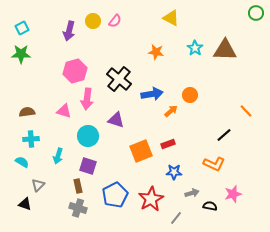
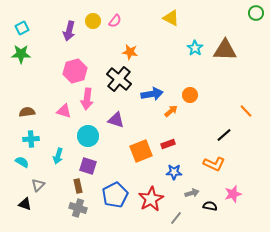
orange star: moved 26 px left
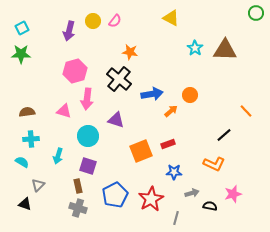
gray line: rotated 24 degrees counterclockwise
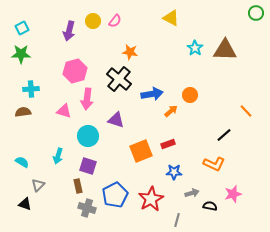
brown semicircle: moved 4 px left
cyan cross: moved 50 px up
gray cross: moved 9 px right
gray line: moved 1 px right, 2 px down
